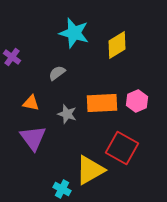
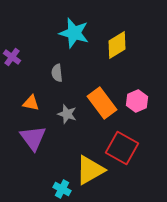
gray semicircle: rotated 60 degrees counterclockwise
orange rectangle: rotated 56 degrees clockwise
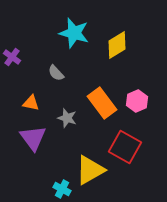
gray semicircle: moved 1 px left; rotated 36 degrees counterclockwise
gray star: moved 4 px down
red square: moved 3 px right, 1 px up
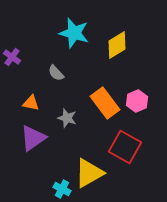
orange rectangle: moved 3 px right
purple triangle: rotated 32 degrees clockwise
yellow triangle: moved 1 px left, 3 px down
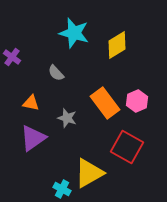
red square: moved 2 px right
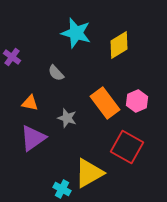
cyan star: moved 2 px right
yellow diamond: moved 2 px right
orange triangle: moved 1 px left
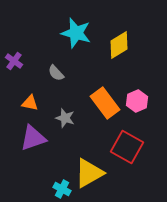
purple cross: moved 2 px right, 4 px down
gray star: moved 2 px left
purple triangle: rotated 16 degrees clockwise
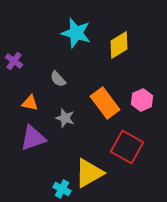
gray semicircle: moved 2 px right, 6 px down
pink hexagon: moved 5 px right, 1 px up
